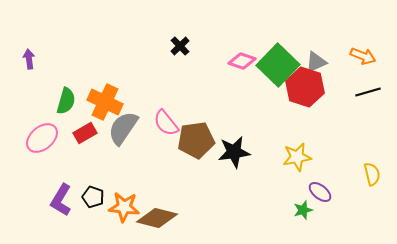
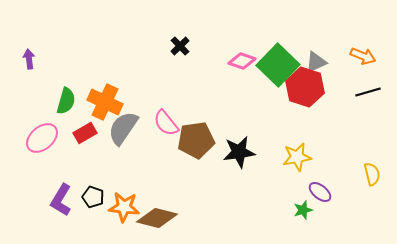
black star: moved 5 px right
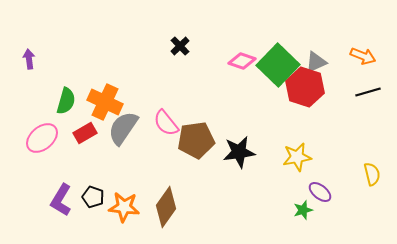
brown diamond: moved 9 px right, 11 px up; rotated 69 degrees counterclockwise
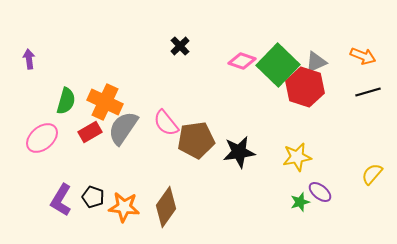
red rectangle: moved 5 px right, 1 px up
yellow semicircle: rotated 125 degrees counterclockwise
green star: moved 3 px left, 8 px up
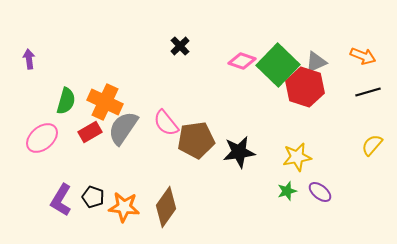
yellow semicircle: moved 29 px up
green star: moved 13 px left, 11 px up
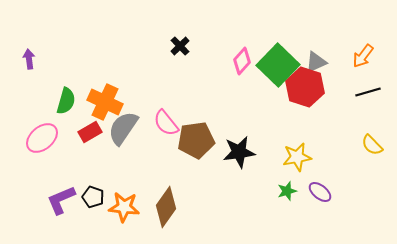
orange arrow: rotated 105 degrees clockwise
pink diamond: rotated 68 degrees counterclockwise
yellow semicircle: rotated 85 degrees counterclockwise
purple L-shape: rotated 36 degrees clockwise
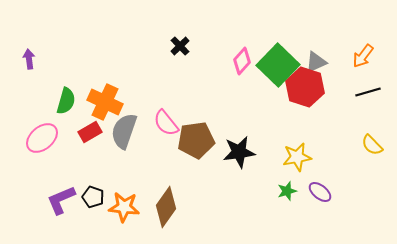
gray semicircle: moved 1 px right, 3 px down; rotated 15 degrees counterclockwise
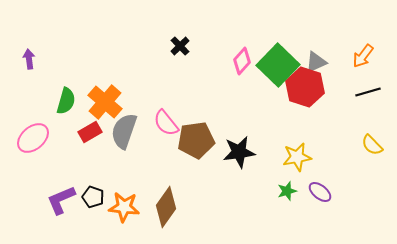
orange cross: rotated 16 degrees clockwise
pink ellipse: moved 9 px left
